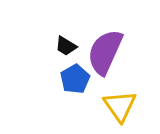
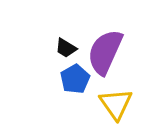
black trapezoid: moved 2 px down
yellow triangle: moved 4 px left, 2 px up
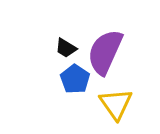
blue pentagon: rotated 8 degrees counterclockwise
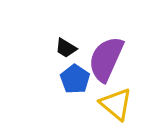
purple semicircle: moved 1 px right, 7 px down
yellow triangle: rotated 15 degrees counterclockwise
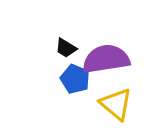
purple semicircle: rotated 57 degrees clockwise
blue pentagon: rotated 12 degrees counterclockwise
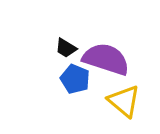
purple semicircle: rotated 27 degrees clockwise
yellow triangle: moved 8 px right, 3 px up
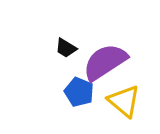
purple semicircle: moved 1 px left, 3 px down; rotated 51 degrees counterclockwise
blue pentagon: moved 4 px right, 13 px down
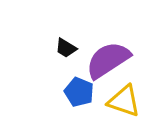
purple semicircle: moved 3 px right, 2 px up
yellow triangle: rotated 21 degrees counterclockwise
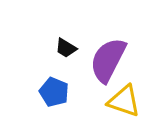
purple semicircle: rotated 30 degrees counterclockwise
blue pentagon: moved 25 px left
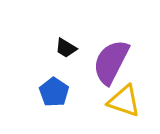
purple semicircle: moved 3 px right, 2 px down
blue pentagon: rotated 12 degrees clockwise
